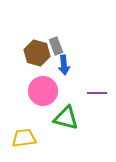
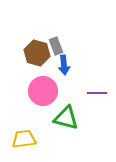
yellow trapezoid: moved 1 px down
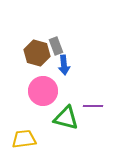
purple line: moved 4 px left, 13 px down
